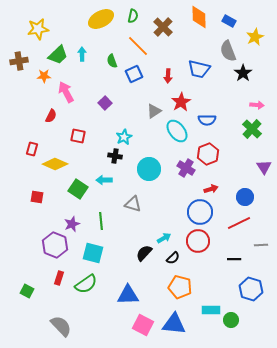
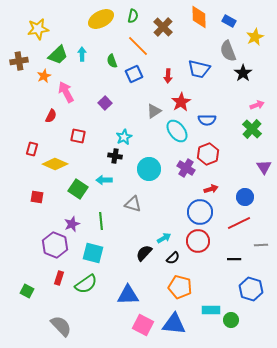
orange star at (44, 76): rotated 24 degrees counterclockwise
pink arrow at (257, 105): rotated 24 degrees counterclockwise
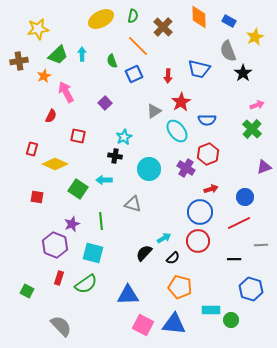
purple triangle at (264, 167): rotated 42 degrees clockwise
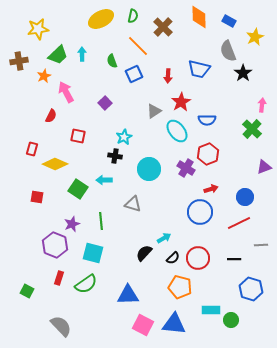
pink arrow at (257, 105): moved 5 px right; rotated 64 degrees counterclockwise
red circle at (198, 241): moved 17 px down
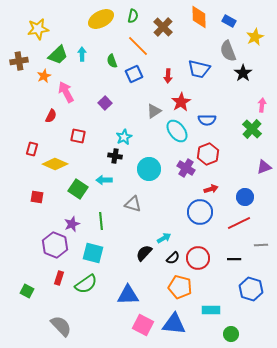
green circle at (231, 320): moved 14 px down
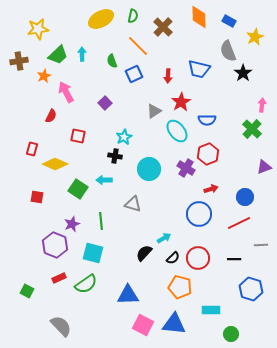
blue circle at (200, 212): moved 1 px left, 2 px down
red rectangle at (59, 278): rotated 48 degrees clockwise
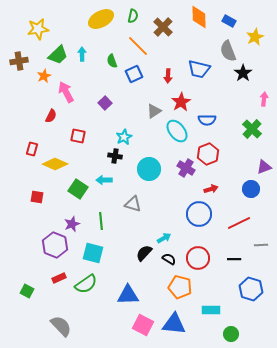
pink arrow at (262, 105): moved 2 px right, 6 px up
blue circle at (245, 197): moved 6 px right, 8 px up
black semicircle at (173, 258): moved 4 px left, 1 px down; rotated 104 degrees counterclockwise
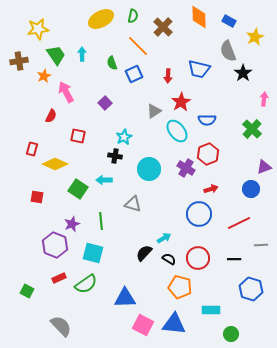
green trapezoid at (58, 55): moved 2 px left; rotated 80 degrees counterclockwise
green semicircle at (112, 61): moved 2 px down
blue triangle at (128, 295): moved 3 px left, 3 px down
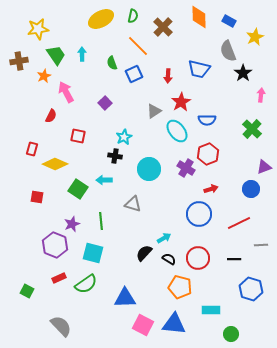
pink arrow at (264, 99): moved 3 px left, 4 px up
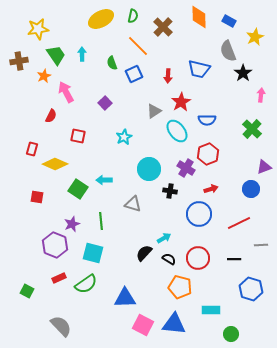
black cross at (115, 156): moved 55 px right, 35 px down
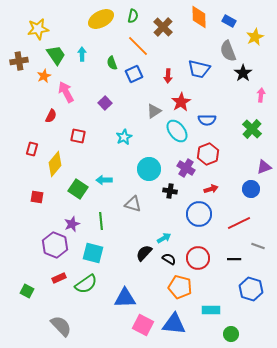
yellow diamond at (55, 164): rotated 75 degrees counterclockwise
gray line at (261, 245): moved 3 px left, 1 px down; rotated 24 degrees clockwise
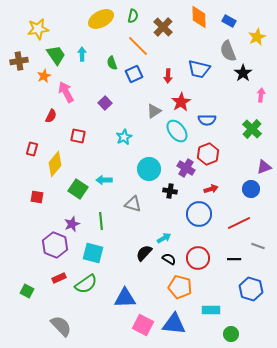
yellow star at (255, 37): moved 2 px right
